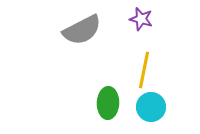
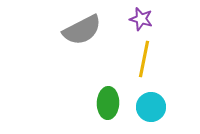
yellow line: moved 11 px up
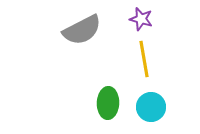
yellow line: rotated 21 degrees counterclockwise
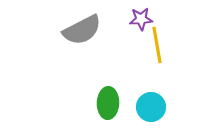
purple star: rotated 20 degrees counterclockwise
yellow line: moved 13 px right, 14 px up
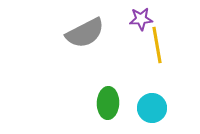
gray semicircle: moved 3 px right, 3 px down
cyan circle: moved 1 px right, 1 px down
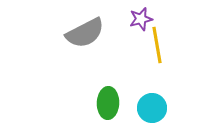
purple star: rotated 10 degrees counterclockwise
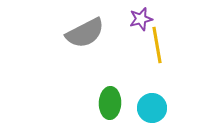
green ellipse: moved 2 px right
